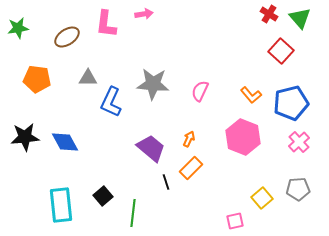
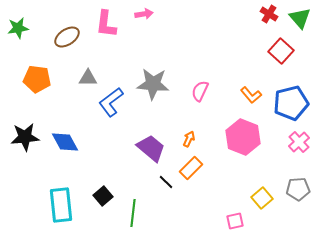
blue L-shape: rotated 28 degrees clockwise
black line: rotated 28 degrees counterclockwise
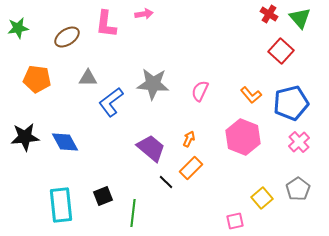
gray pentagon: rotated 30 degrees counterclockwise
black square: rotated 18 degrees clockwise
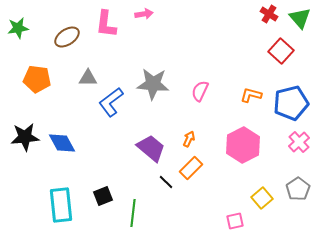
orange L-shape: rotated 145 degrees clockwise
pink hexagon: moved 8 px down; rotated 12 degrees clockwise
blue diamond: moved 3 px left, 1 px down
